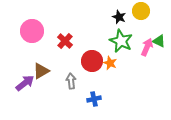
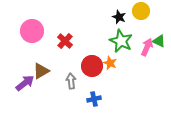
red circle: moved 5 px down
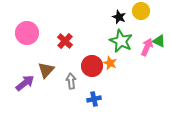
pink circle: moved 5 px left, 2 px down
brown triangle: moved 5 px right, 1 px up; rotated 18 degrees counterclockwise
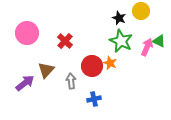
black star: moved 1 px down
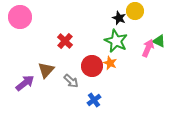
yellow circle: moved 6 px left
pink circle: moved 7 px left, 16 px up
green star: moved 5 px left
pink arrow: moved 1 px right, 1 px down
gray arrow: rotated 140 degrees clockwise
blue cross: moved 1 px down; rotated 24 degrees counterclockwise
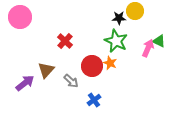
black star: rotated 24 degrees counterclockwise
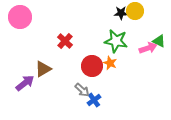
black star: moved 2 px right, 5 px up
green star: rotated 15 degrees counterclockwise
pink arrow: rotated 48 degrees clockwise
brown triangle: moved 3 px left, 1 px up; rotated 18 degrees clockwise
gray arrow: moved 11 px right, 9 px down
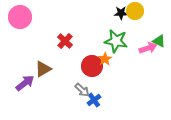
orange star: moved 5 px left, 4 px up; rotated 16 degrees clockwise
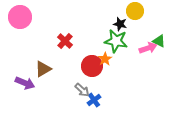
black star: moved 1 px left, 11 px down; rotated 16 degrees clockwise
purple arrow: rotated 60 degrees clockwise
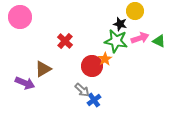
pink arrow: moved 8 px left, 10 px up
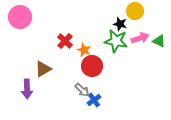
orange star: moved 21 px left, 9 px up; rotated 16 degrees counterclockwise
purple arrow: moved 2 px right, 6 px down; rotated 66 degrees clockwise
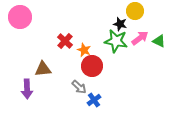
pink arrow: rotated 18 degrees counterclockwise
brown triangle: rotated 24 degrees clockwise
gray arrow: moved 3 px left, 3 px up
